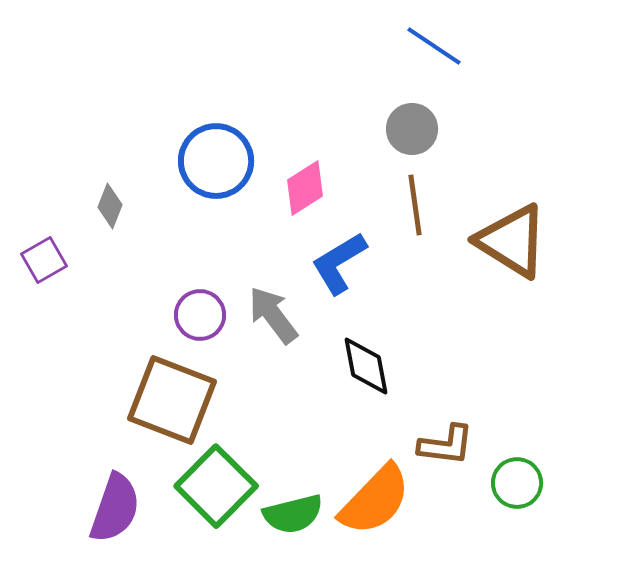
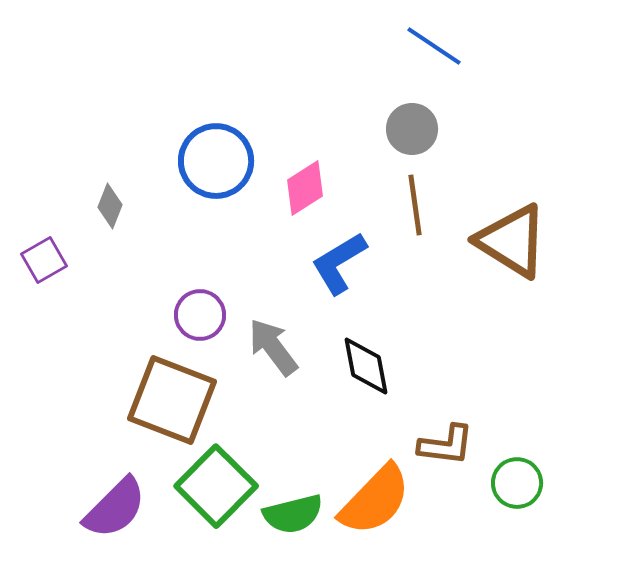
gray arrow: moved 32 px down
purple semicircle: rotated 26 degrees clockwise
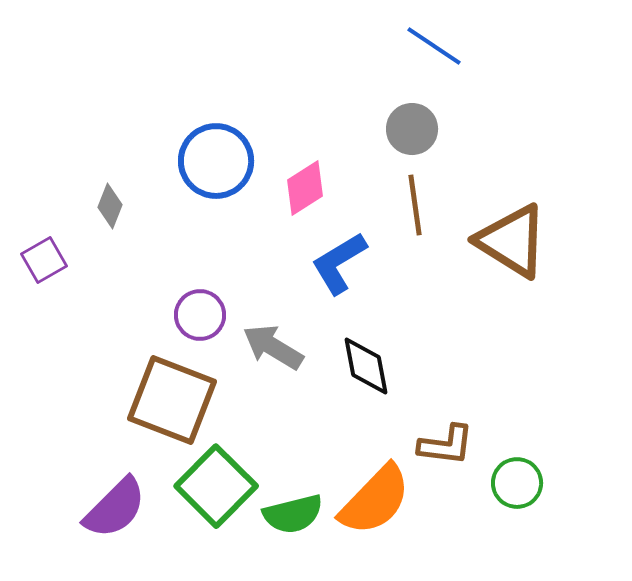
gray arrow: rotated 22 degrees counterclockwise
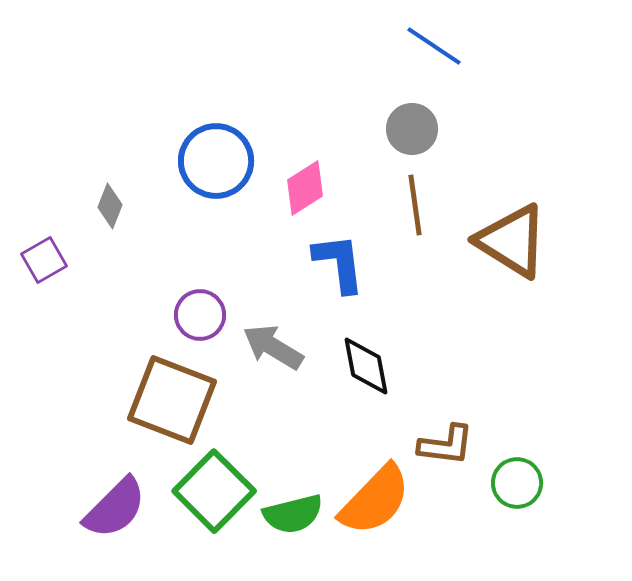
blue L-shape: rotated 114 degrees clockwise
green square: moved 2 px left, 5 px down
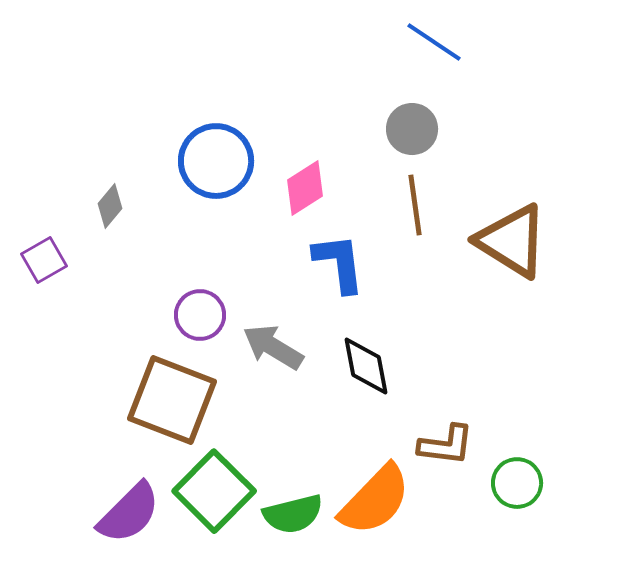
blue line: moved 4 px up
gray diamond: rotated 18 degrees clockwise
purple semicircle: moved 14 px right, 5 px down
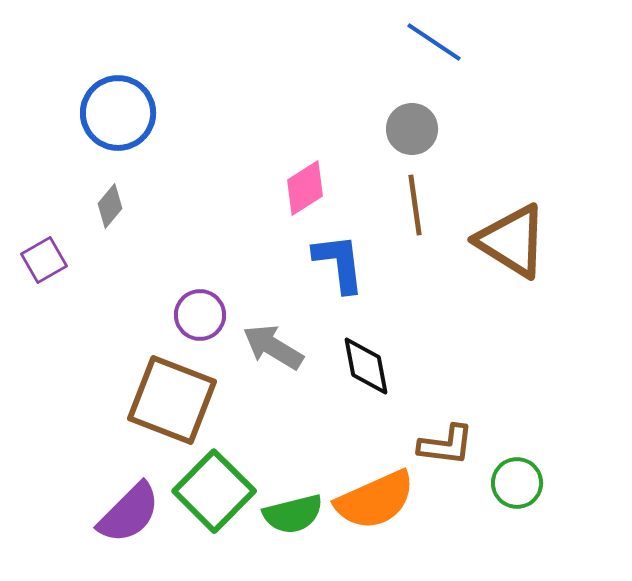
blue circle: moved 98 px left, 48 px up
orange semicircle: rotated 22 degrees clockwise
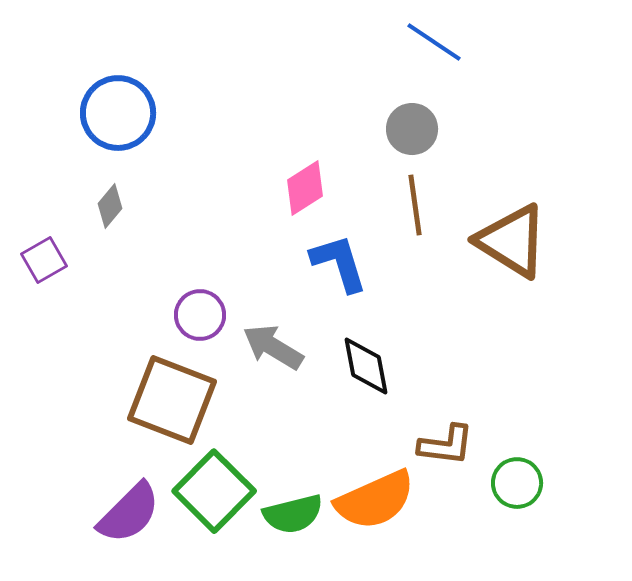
blue L-shape: rotated 10 degrees counterclockwise
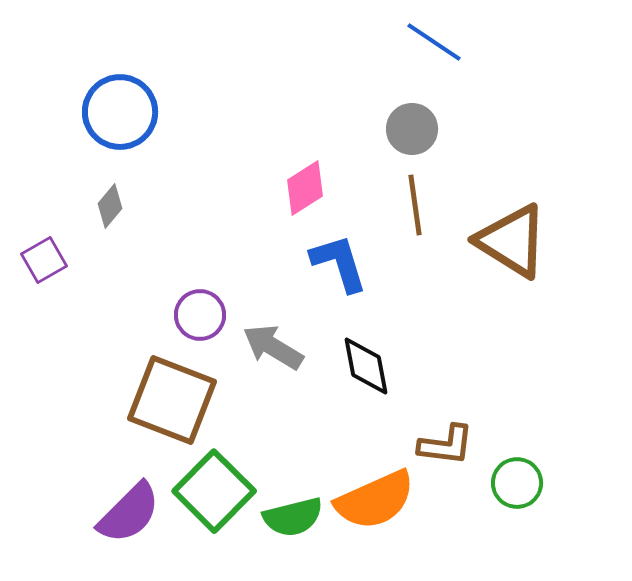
blue circle: moved 2 px right, 1 px up
green semicircle: moved 3 px down
